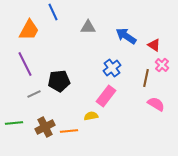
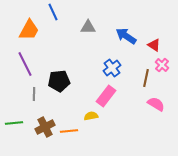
gray line: rotated 64 degrees counterclockwise
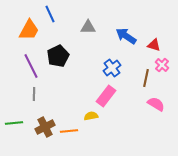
blue line: moved 3 px left, 2 px down
red triangle: rotated 16 degrees counterclockwise
purple line: moved 6 px right, 2 px down
black pentagon: moved 1 px left, 25 px up; rotated 20 degrees counterclockwise
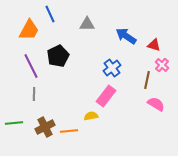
gray triangle: moved 1 px left, 3 px up
brown line: moved 1 px right, 2 px down
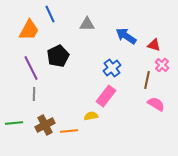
purple line: moved 2 px down
brown cross: moved 2 px up
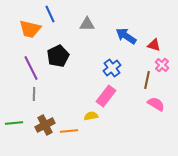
orange trapezoid: moved 1 px right, 1 px up; rotated 75 degrees clockwise
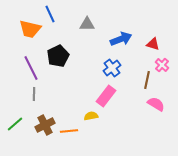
blue arrow: moved 5 px left, 3 px down; rotated 125 degrees clockwise
red triangle: moved 1 px left, 1 px up
green line: moved 1 px right, 1 px down; rotated 36 degrees counterclockwise
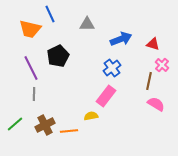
brown line: moved 2 px right, 1 px down
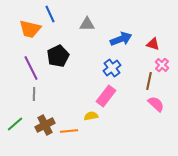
pink semicircle: rotated 12 degrees clockwise
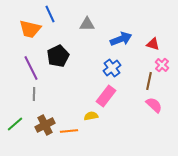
pink semicircle: moved 2 px left, 1 px down
